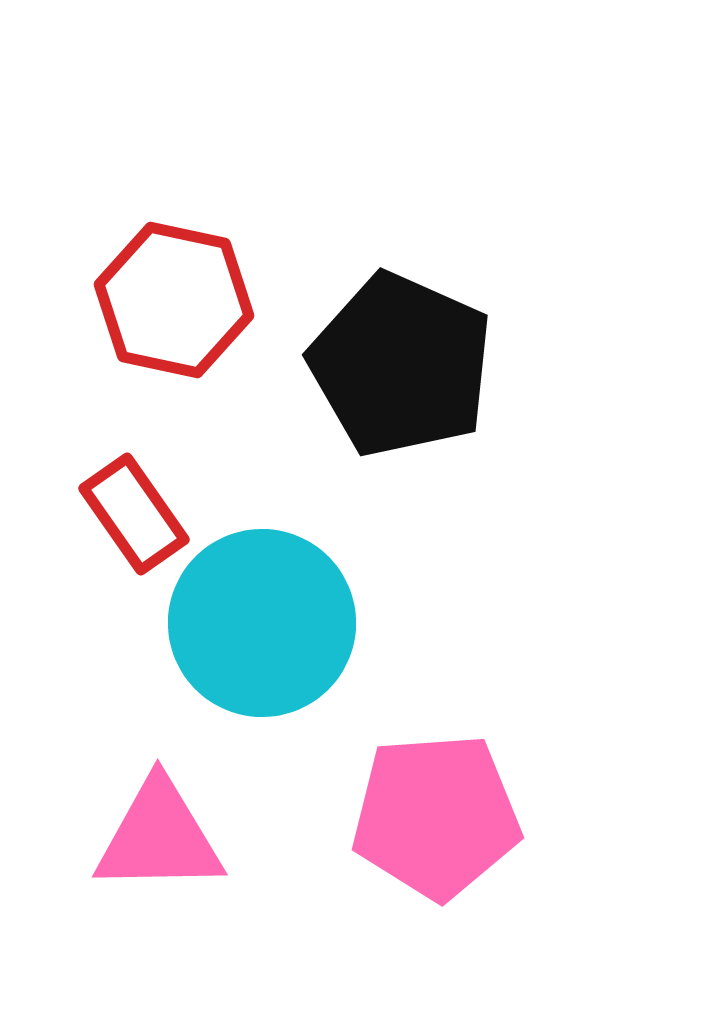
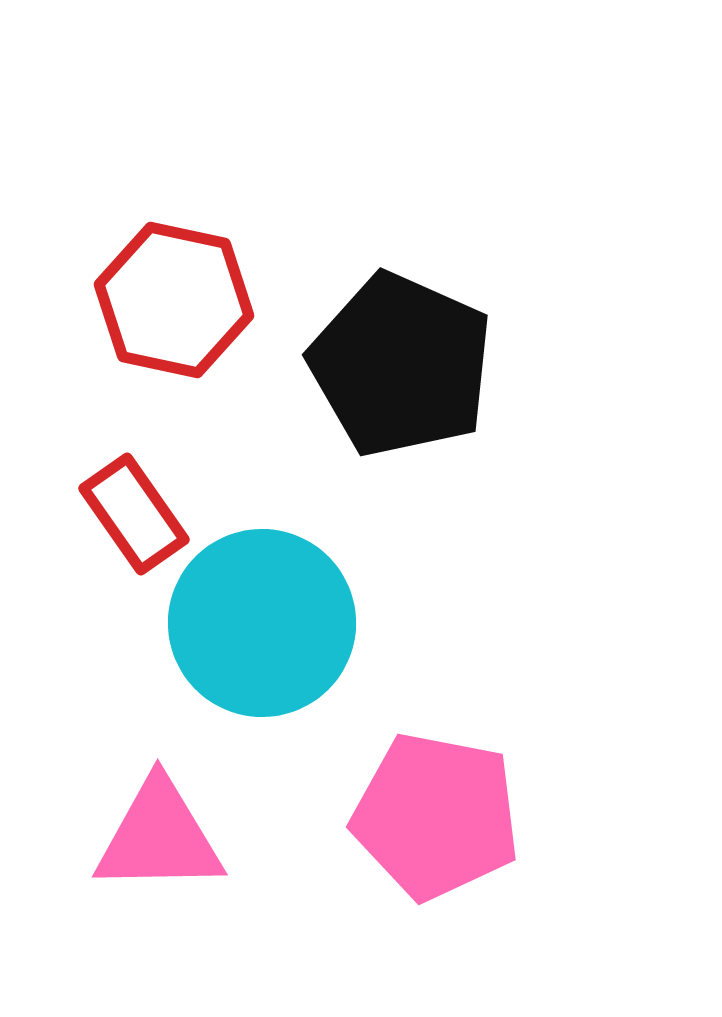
pink pentagon: rotated 15 degrees clockwise
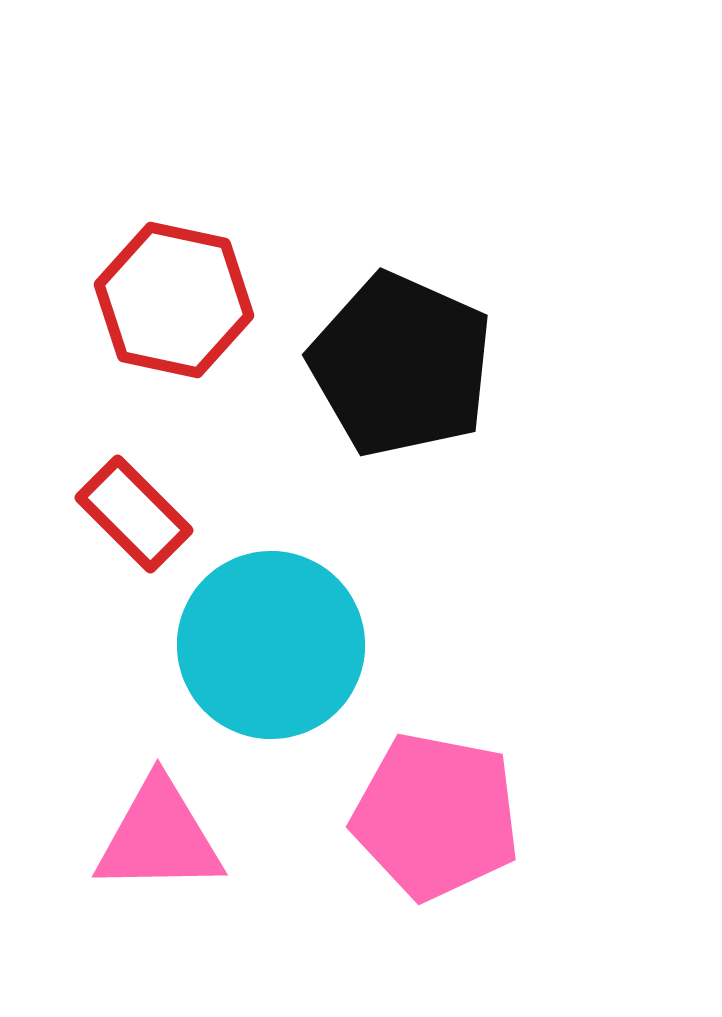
red rectangle: rotated 10 degrees counterclockwise
cyan circle: moved 9 px right, 22 px down
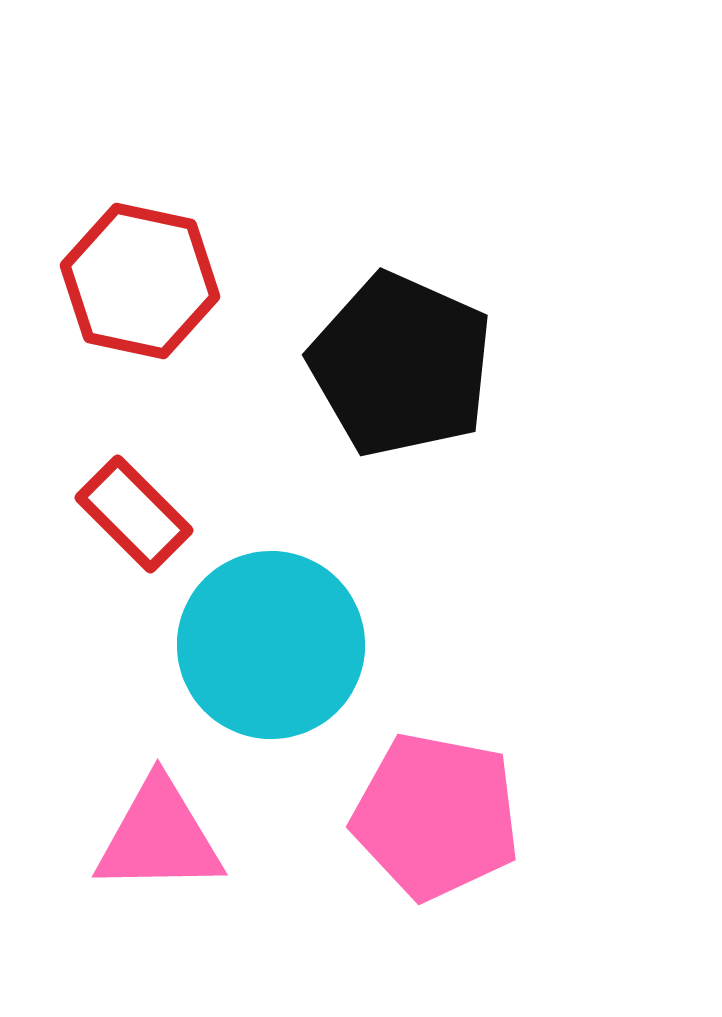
red hexagon: moved 34 px left, 19 px up
